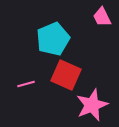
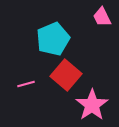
red square: rotated 16 degrees clockwise
pink star: rotated 12 degrees counterclockwise
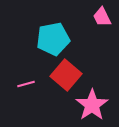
cyan pentagon: rotated 12 degrees clockwise
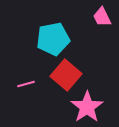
pink star: moved 5 px left, 2 px down
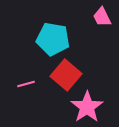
cyan pentagon: rotated 20 degrees clockwise
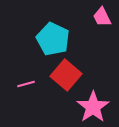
cyan pentagon: rotated 16 degrees clockwise
pink star: moved 6 px right
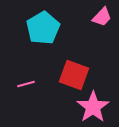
pink trapezoid: rotated 110 degrees counterclockwise
cyan pentagon: moved 10 px left, 11 px up; rotated 16 degrees clockwise
red square: moved 8 px right; rotated 20 degrees counterclockwise
